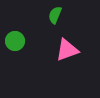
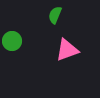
green circle: moved 3 px left
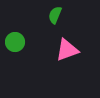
green circle: moved 3 px right, 1 px down
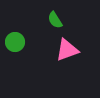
green semicircle: moved 5 px down; rotated 54 degrees counterclockwise
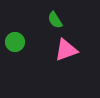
pink triangle: moved 1 px left
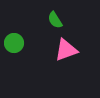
green circle: moved 1 px left, 1 px down
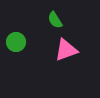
green circle: moved 2 px right, 1 px up
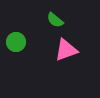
green semicircle: rotated 18 degrees counterclockwise
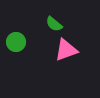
green semicircle: moved 1 px left, 4 px down
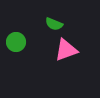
green semicircle: rotated 18 degrees counterclockwise
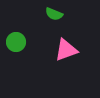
green semicircle: moved 10 px up
